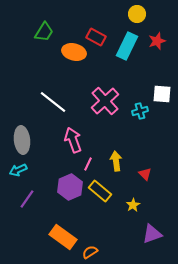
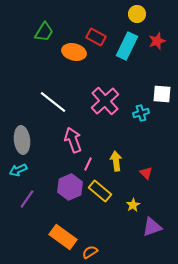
cyan cross: moved 1 px right, 2 px down
red triangle: moved 1 px right, 1 px up
purple triangle: moved 7 px up
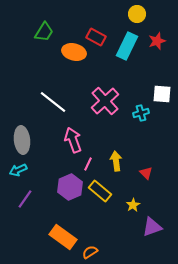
purple line: moved 2 px left
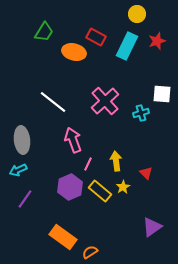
yellow star: moved 10 px left, 18 px up
purple triangle: rotated 15 degrees counterclockwise
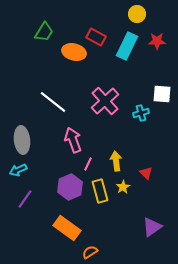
red star: rotated 18 degrees clockwise
yellow rectangle: rotated 35 degrees clockwise
orange rectangle: moved 4 px right, 9 px up
